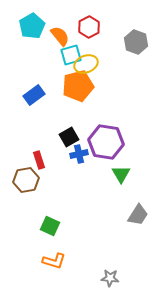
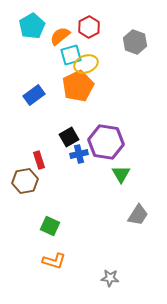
orange semicircle: rotated 90 degrees counterclockwise
gray hexagon: moved 1 px left
orange pentagon: rotated 12 degrees counterclockwise
brown hexagon: moved 1 px left, 1 px down
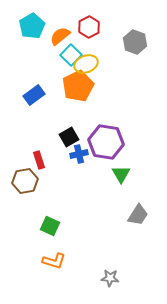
cyan square: rotated 30 degrees counterclockwise
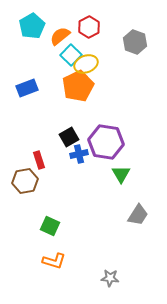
blue rectangle: moved 7 px left, 7 px up; rotated 15 degrees clockwise
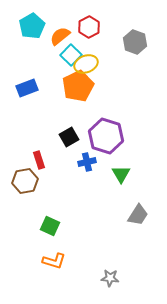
purple hexagon: moved 6 px up; rotated 8 degrees clockwise
blue cross: moved 8 px right, 8 px down
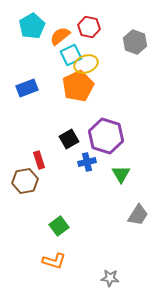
red hexagon: rotated 20 degrees counterclockwise
cyan square: rotated 20 degrees clockwise
black square: moved 2 px down
green square: moved 9 px right; rotated 30 degrees clockwise
